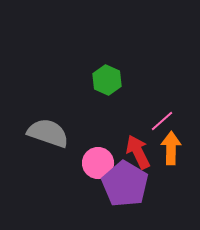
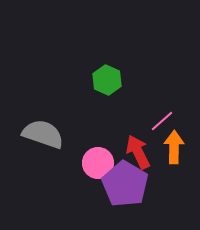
gray semicircle: moved 5 px left, 1 px down
orange arrow: moved 3 px right, 1 px up
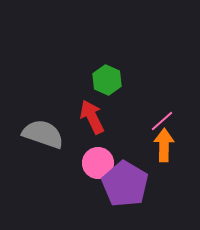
orange arrow: moved 10 px left, 2 px up
red arrow: moved 46 px left, 35 px up
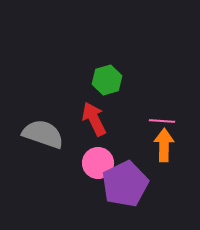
green hexagon: rotated 20 degrees clockwise
red arrow: moved 2 px right, 2 px down
pink line: rotated 45 degrees clockwise
purple pentagon: rotated 15 degrees clockwise
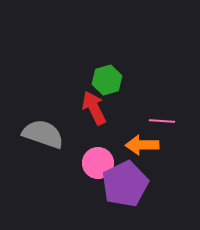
red arrow: moved 11 px up
orange arrow: moved 22 px left; rotated 92 degrees counterclockwise
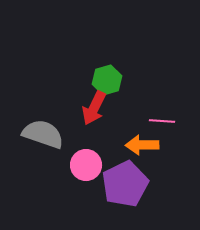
red arrow: rotated 128 degrees counterclockwise
pink circle: moved 12 px left, 2 px down
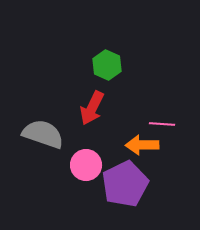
green hexagon: moved 15 px up; rotated 20 degrees counterclockwise
red arrow: moved 2 px left
pink line: moved 3 px down
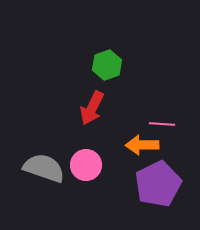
green hexagon: rotated 16 degrees clockwise
gray semicircle: moved 1 px right, 34 px down
purple pentagon: moved 33 px right
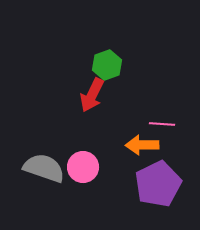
red arrow: moved 13 px up
pink circle: moved 3 px left, 2 px down
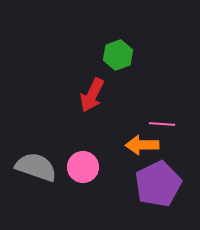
green hexagon: moved 11 px right, 10 px up
gray semicircle: moved 8 px left, 1 px up
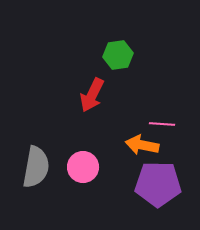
green hexagon: rotated 12 degrees clockwise
orange arrow: rotated 12 degrees clockwise
gray semicircle: rotated 81 degrees clockwise
purple pentagon: rotated 27 degrees clockwise
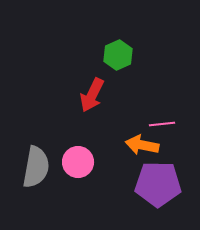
green hexagon: rotated 16 degrees counterclockwise
pink line: rotated 10 degrees counterclockwise
pink circle: moved 5 px left, 5 px up
